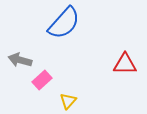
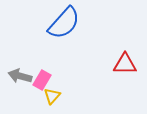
gray arrow: moved 16 px down
pink rectangle: rotated 18 degrees counterclockwise
yellow triangle: moved 16 px left, 5 px up
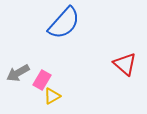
red triangle: rotated 40 degrees clockwise
gray arrow: moved 2 px left, 3 px up; rotated 45 degrees counterclockwise
yellow triangle: rotated 18 degrees clockwise
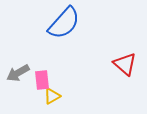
pink rectangle: rotated 36 degrees counterclockwise
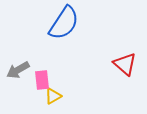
blue semicircle: rotated 9 degrees counterclockwise
gray arrow: moved 3 px up
yellow triangle: moved 1 px right
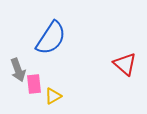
blue semicircle: moved 13 px left, 15 px down
gray arrow: rotated 80 degrees counterclockwise
pink rectangle: moved 8 px left, 4 px down
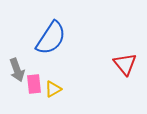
red triangle: rotated 10 degrees clockwise
gray arrow: moved 1 px left
yellow triangle: moved 7 px up
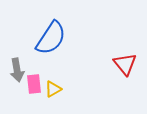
gray arrow: rotated 10 degrees clockwise
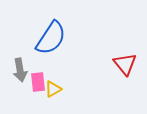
gray arrow: moved 3 px right
pink rectangle: moved 4 px right, 2 px up
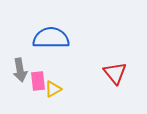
blue semicircle: rotated 123 degrees counterclockwise
red triangle: moved 10 px left, 9 px down
pink rectangle: moved 1 px up
